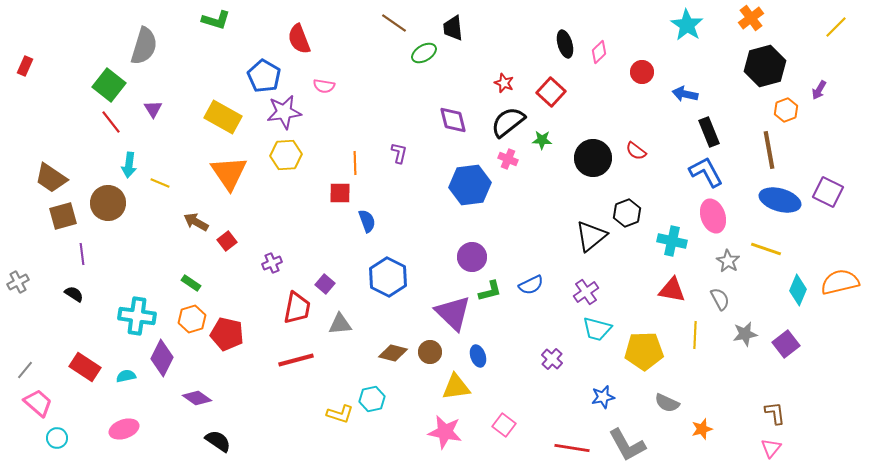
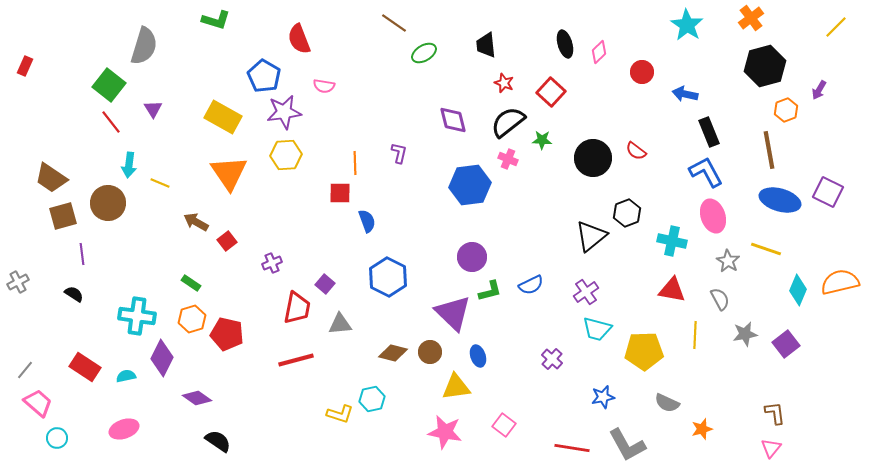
black trapezoid at (453, 28): moved 33 px right, 17 px down
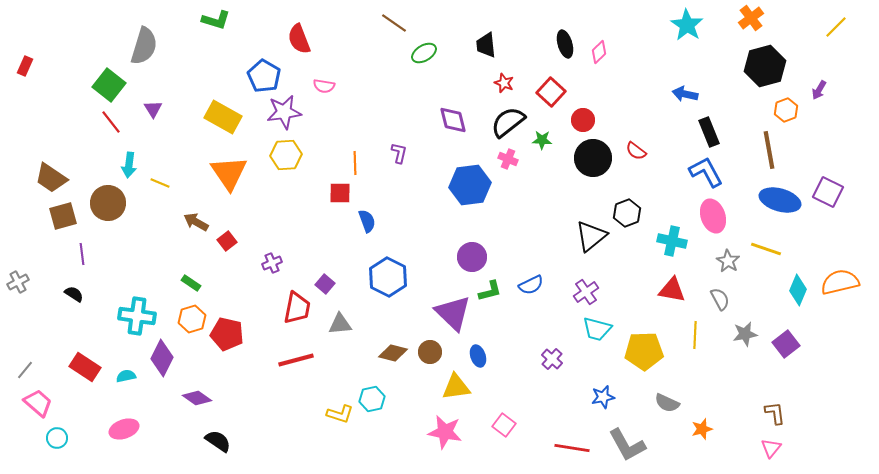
red circle at (642, 72): moved 59 px left, 48 px down
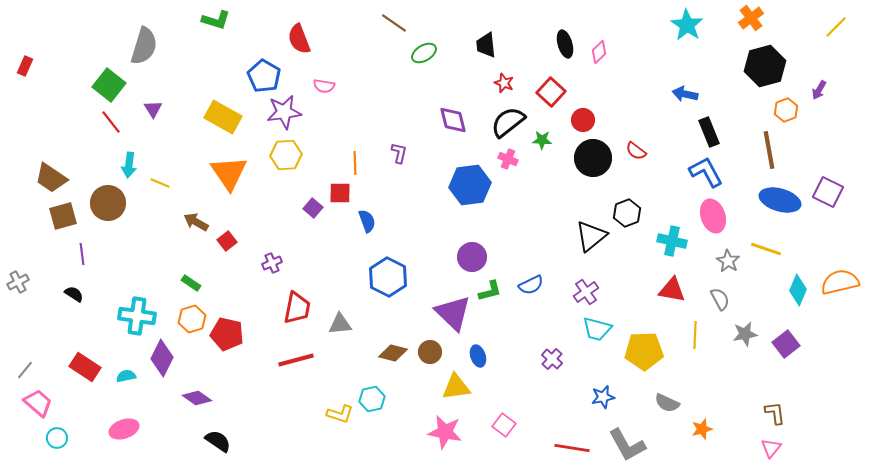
purple square at (325, 284): moved 12 px left, 76 px up
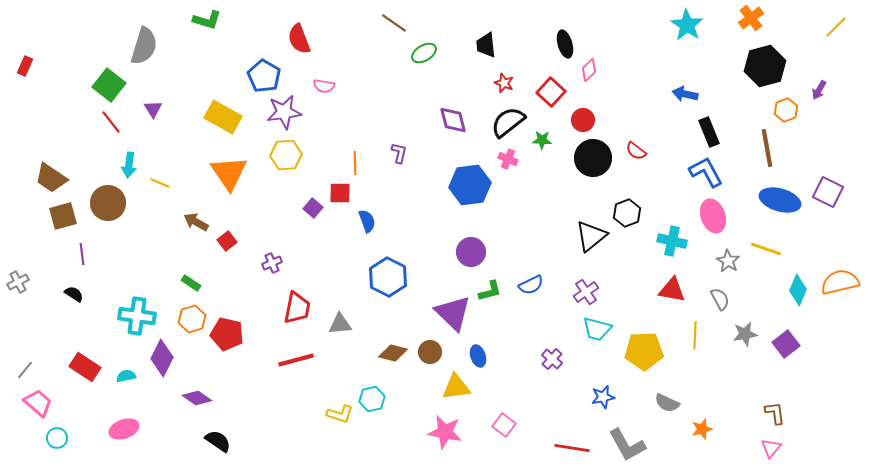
green L-shape at (216, 20): moved 9 px left
pink diamond at (599, 52): moved 10 px left, 18 px down
brown line at (769, 150): moved 2 px left, 2 px up
purple circle at (472, 257): moved 1 px left, 5 px up
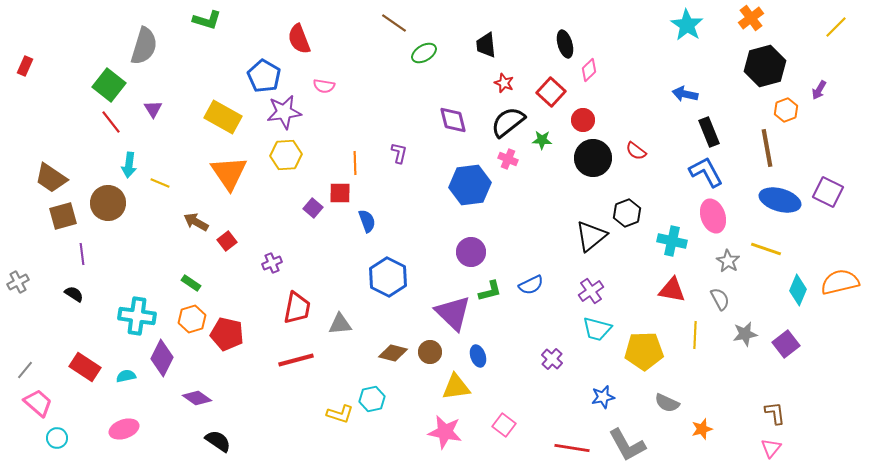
purple cross at (586, 292): moved 5 px right, 1 px up
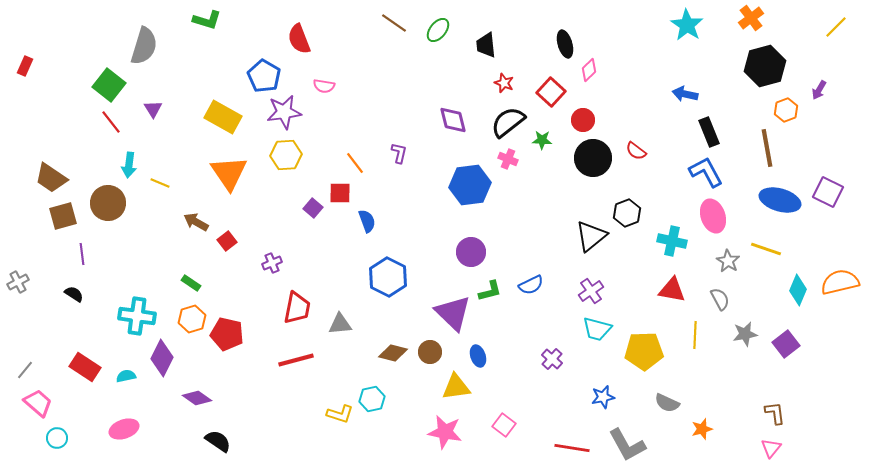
green ellipse at (424, 53): moved 14 px right, 23 px up; rotated 20 degrees counterclockwise
orange line at (355, 163): rotated 35 degrees counterclockwise
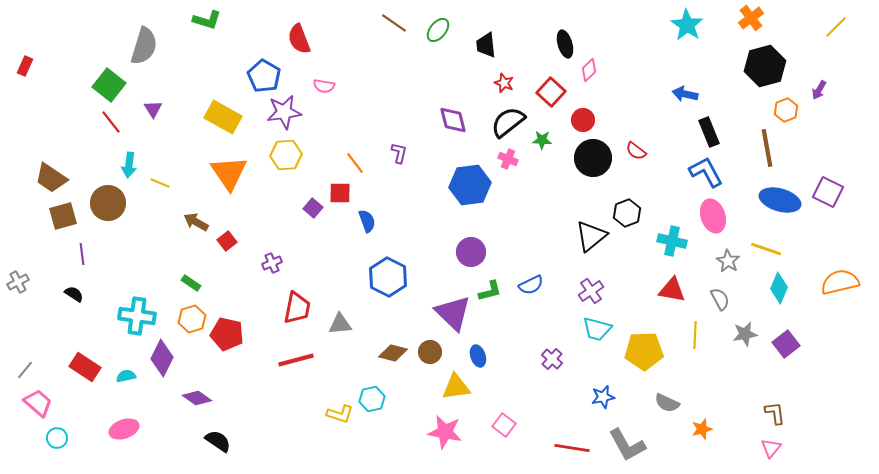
cyan diamond at (798, 290): moved 19 px left, 2 px up
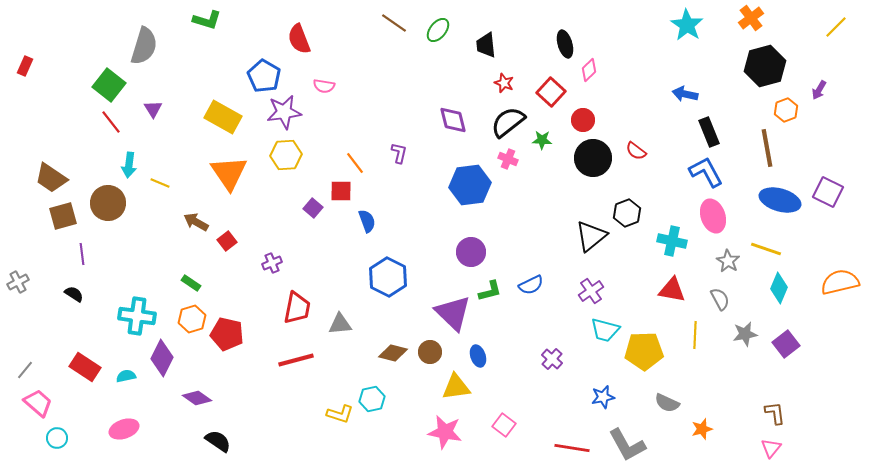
red square at (340, 193): moved 1 px right, 2 px up
cyan trapezoid at (597, 329): moved 8 px right, 1 px down
